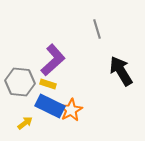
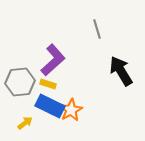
gray hexagon: rotated 12 degrees counterclockwise
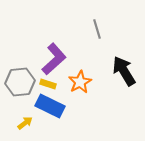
purple L-shape: moved 1 px right, 1 px up
black arrow: moved 3 px right
orange star: moved 9 px right, 28 px up
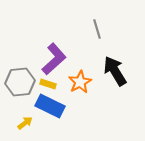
black arrow: moved 9 px left
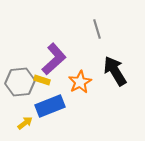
yellow rectangle: moved 6 px left, 4 px up
blue rectangle: rotated 48 degrees counterclockwise
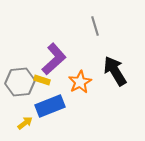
gray line: moved 2 px left, 3 px up
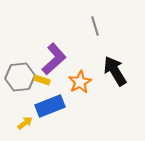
gray hexagon: moved 5 px up
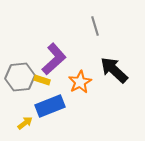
black arrow: moved 1 px left, 1 px up; rotated 16 degrees counterclockwise
